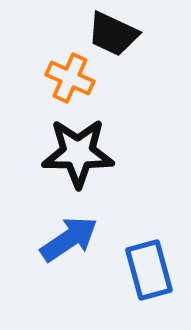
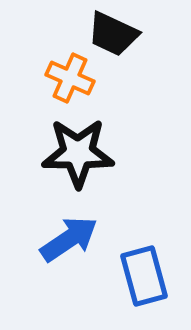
blue rectangle: moved 5 px left, 6 px down
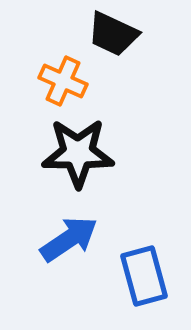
orange cross: moved 7 px left, 3 px down
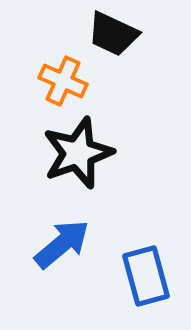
black star: rotated 20 degrees counterclockwise
blue arrow: moved 7 px left, 5 px down; rotated 6 degrees counterclockwise
blue rectangle: moved 2 px right
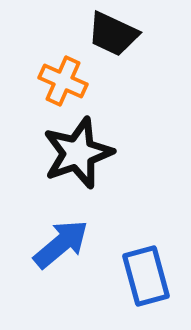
blue arrow: moved 1 px left
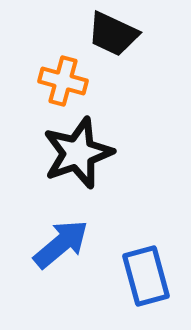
orange cross: rotated 9 degrees counterclockwise
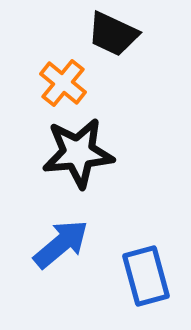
orange cross: moved 2 px down; rotated 24 degrees clockwise
black star: rotated 14 degrees clockwise
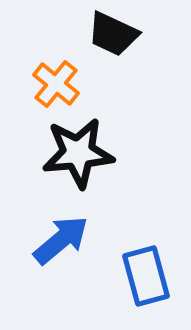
orange cross: moved 7 px left, 1 px down
blue arrow: moved 4 px up
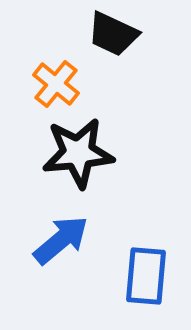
blue rectangle: rotated 20 degrees clockwise
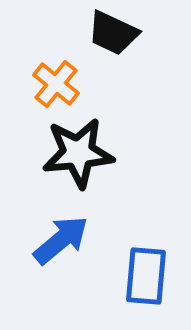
black trapezoid: moved 1 px up
